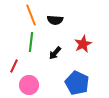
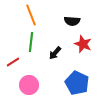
black semicircle: moved 17 px right, 1 px down
red star: rotated 24 degrees counterclockwise
red line: moved 1 px left, 4 px up; rotated 32 degrees clockwise
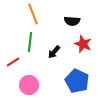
orange line: moved 2 px right, 1 px up
green line: moved 1 px left
black arrow: moved 1 px left, 1 px up
blue pentagon: moved 2 px up
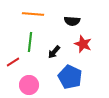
orange line: rotated 65 degrees counterclockwise
blue pentagon: moved 7 px left, 4 px up
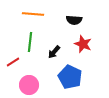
black semicircle: moved 2 px right, 1 px up
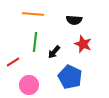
green line: moved 5 px right
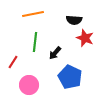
orange line: rotated 15 degrees counterclockwise
red star: moved 2 px right, 6 px up
black arrow: moved 1 px right, 1 px down
red line: rotated 24 degrees counterclockwise
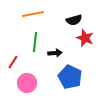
black semicircle: rotated 21 degrees counterclockwise
black arrow: rotated 136 degrees counterclockwise
pink circle: moved 2 px left, 2 px up
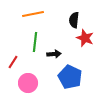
black semicircle: rotated 112 degrees clockwise
black arrow: moved 1 px left, 1 px down
pink circle: moved 1 px right
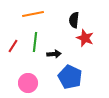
red line: moved 16 px up
